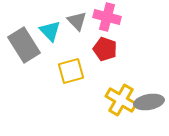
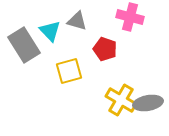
pink cross: moved 23 px right
gray triangle: rotated 30 degrees counterclockwise
yellow square: moved 2 px left
gray ellipse: moved 1 px left, 1 px down
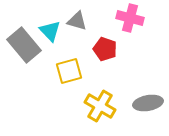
pink cross: moved 1 px down
gray rectangle: rotated 8 degrees counterclockwise
yellow cross: moved 21 px left, 6 px down
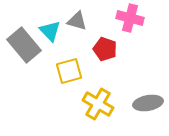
yellow cross: moved 2 px left, 2 px up
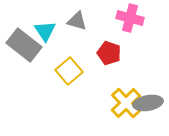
cyan triangle: moved 5 px left; rotated 10 degrees clockwise
gray rectangle: rotated 12 degrees counterclockwise
red pentagon: moved 4 px right, 4 px down
yellow square: rotated 24 degrees counterclockwise
yellow cross: moved 28 px right, 1 px up; rotated 16 degrees clockwise
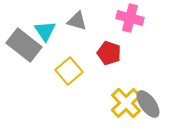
gray ellipse: moved 1 px down; rotated 64 degrees clockwise
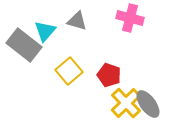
cyan triangle: rotated 15 degrees clockwise
red pentagon: moved 22 px down
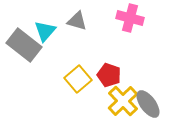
yellow square: moved 9 px right, 8 px down
yellow cross: moved 3 px left, 2 px up
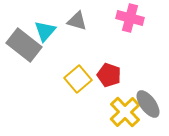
yellow cross: moved 2 px right, 11 px down
